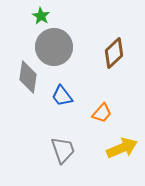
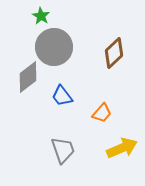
gray diamond: rotated 44 degrees clockwise
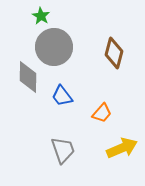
brown diamond: rotated 32 degrees counterclockwise
gray diamond: rotated 52 degrees counterclockwise
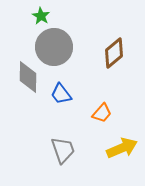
brown diamond: rotated 36 degrees clockwise
blue trapezoid: moved 1 px left, 2 px up
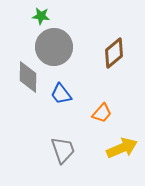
green star: rotated 24 degrees counterclockwise
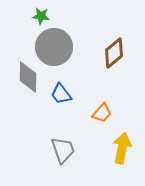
yellow arrow: rotated 56 degrees counterclockwise
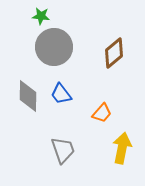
gray diamond: moved 19 px down
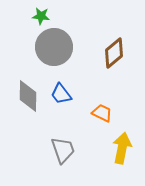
orange trapezoid: rotated 105 degrees counterclockwise
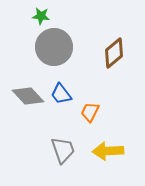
gray diamond: rotated 44 degrees counterclockwise
orange trapezoid: moved 12 px left, 1 px up; rotated 90 degrees counterclockwise
yellow arrow: moved 14 px left, 3 px down; rotated 104 degrees counterclockwise
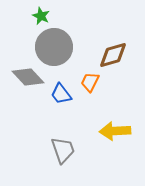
green star: rotated 18 degrees clockwise
brown diamond: moved 1 px left, 2 px down; rotated 24 degrees clockwise
gray diamond: moved 19 px up
orange trapezoid: moved 30 px up
yellow arrow: moved 7 px right, 20 px up
